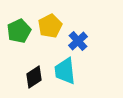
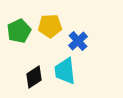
yellow pentagon: rotated 25 degrees clockwise
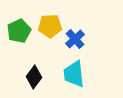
blue cross: moved 3 px left, 2 px up
cyan trapezoid: moved 9 px right, 3 px down
black diamond: rotated 20 degrees counterclockwise
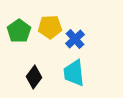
yellow pentagon: moved 1 px down
green pentagon: rotated 10 degrees counterclockwise
cyan trapezoid: moved 1 px up
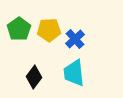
yellow pentagon: moved 1 px left, 3 px down
green pentagon: moved 2 px up
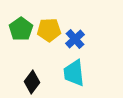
green pentagon: moved 2 px right
black diamond: moved 2 px left, 5 px down
